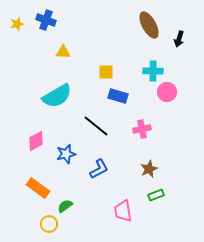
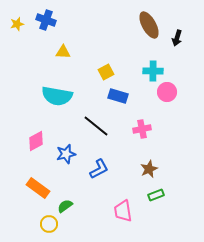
black arrow: moved 2 px left, 1 px up
yellow square: rotated 28 degrees counterclockwise
cyan semicircle: rotated 40 degrees clockwise
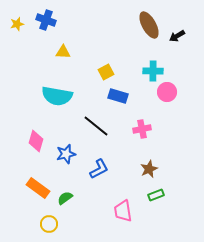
black arrow: moved 2 px up; rotated 42 degrees clockwise
pink diamond: rotated 45 degrees counterclockwise
green semicircle: moved 8 px up
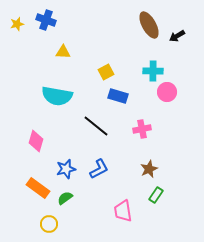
blue star: moved 15 px down
green rectangle: rotated 35 degrees counterclockwise
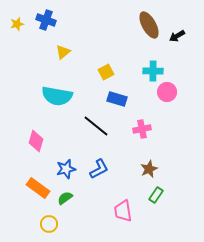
yellow triangle: rotated 42 degrees counterclockwise
blue rectangle: moved 1 px left, 3 px down
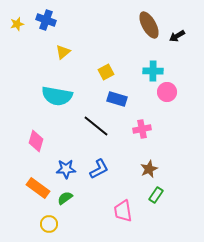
blue star: rotated 12 degrees clockwise
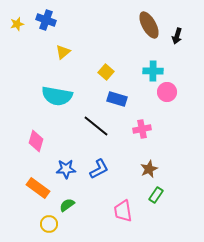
black arrow: rotated 42 degrees counterclockwise
yellow square: rotated 21 degrees counterclockwise
green semicircle: moved 2 px right, 7 px down
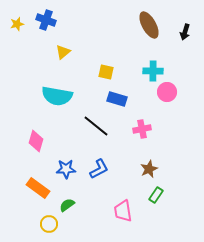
black arrow: moved 8 px right, 4 px up
yellow square: rotated 28 degrees counterclockwise
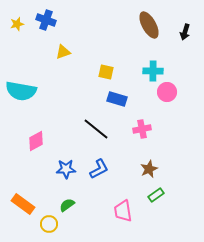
yellow triangle: rotated 21 degrees clockwise
cyan semicircle: moved 36 px left, 5 px up
black line: moved 3 px down
pink diamond: rotated 45 degrees clockwise
orange rectangle: moved 15 px left, 16 px down
green rectangle: rotated 21 degrees clockwise
